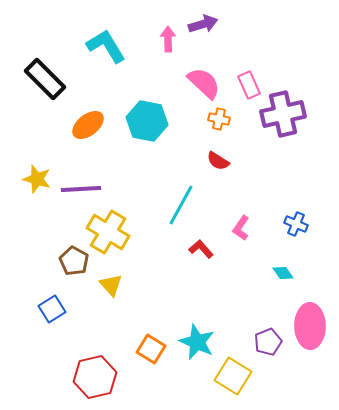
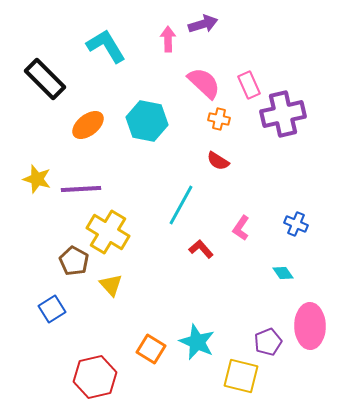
yellow square: moved 8 px right; rotated 18 degrees counterclockwise
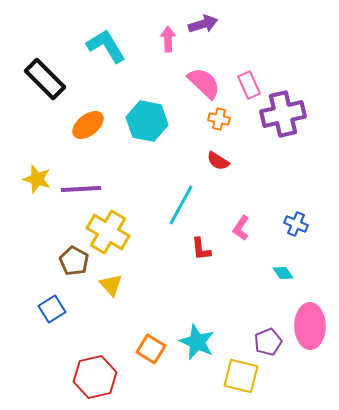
red L-shape: rotated 145 degrees counterclockwise
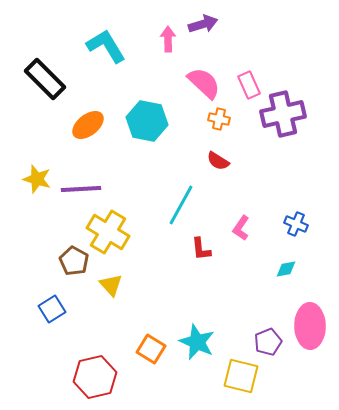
cyan diamond: moved 3 px right, 4 px up; rotated 65 degrees counterclockwise
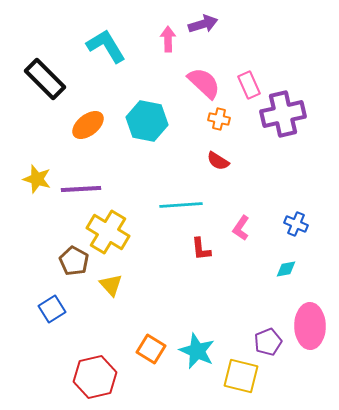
cyan line: rotated 57 degrees clockwise
cyan star: moved 9 px down
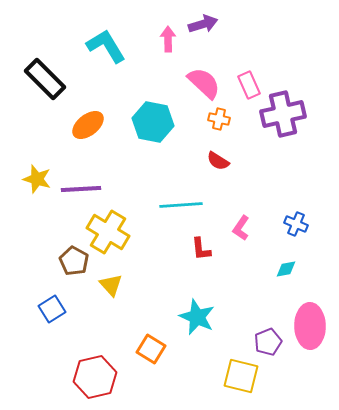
cyan hexagon: moved 6 px right, 1 px down
cyan star: moved 34 px up
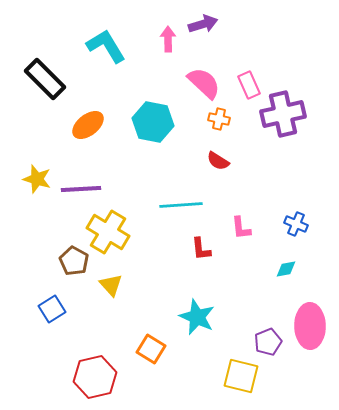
pink L-shape: rotated 40 degrees counterclockwise
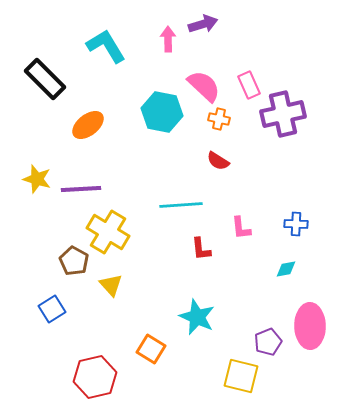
pink semicircle: moved 3 px down
cyan hexagon: moved 9 px right, 10 px up
blue cross: rotated 20 degrees counterclockwise
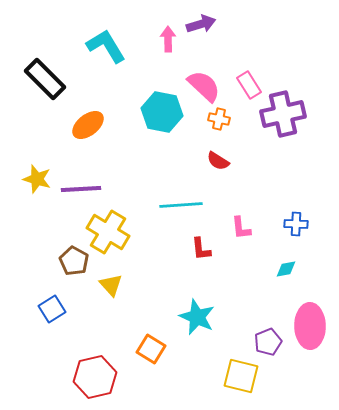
purple arrow: moved 2 px left
pink rectangle: rotated 8 degrees counterclockwise
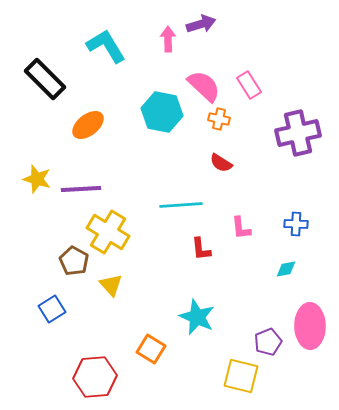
purple cross: moved 15 px right, 19 px down
red semicircle: moved 3 px right, 2 px down
red hexagon: rotated 9 degrees clockwise
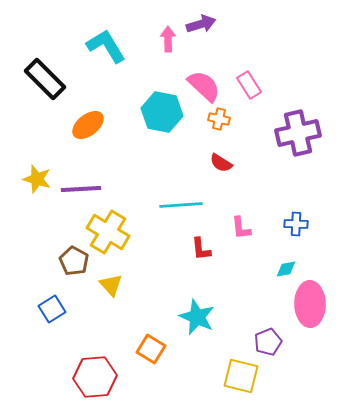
pink ellipse: moved 22 px up
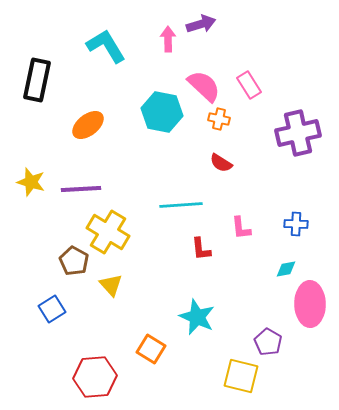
black rectangle: moved 8 px left, 1 px down; rotated 57 degrees clockwise
yellow star: moved 6 px left, 3 px down
purple pentagon: rotated 20 degrees counterclockwise
